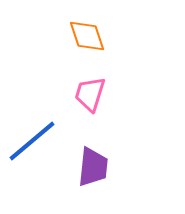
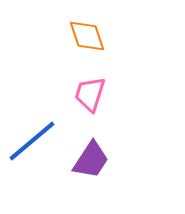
purple trapezoid: moved 2 px left, 7 px up; rotated 27 degrees clockwise
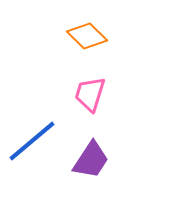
orange diamond: rotated 27 degrees counterclockwise
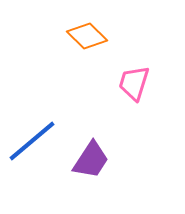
pink trapezoid: moved 44 px right, 11 px up
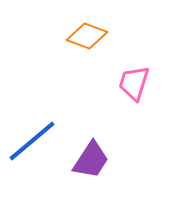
orange diamond: rotated 24 degrees counterclockwise
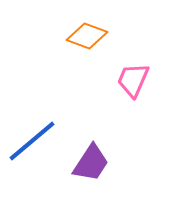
pink trapezoid: moved 1 px left, 3 px up; rotated 6 degrees clockwise
purple trapezoid: moved 3 px down
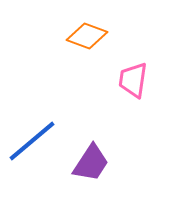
pink trapezoid: rotated 15 degrees counterclockwise
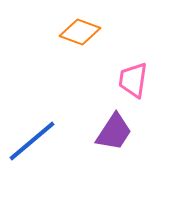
orange diamond: moved 7 px left, 4 px up
purple trapezoid: moved 23 px right, 31 px up
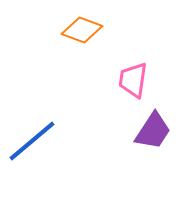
orange diamond: moved 2 px right, 2 px up
purple trapezoid: moved 39 px right, 1 px up
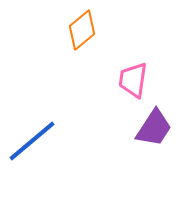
orange diamond: rotated 60 degrees counterclockwise
purple trapezoid: moved 1 px right, 3 px up
